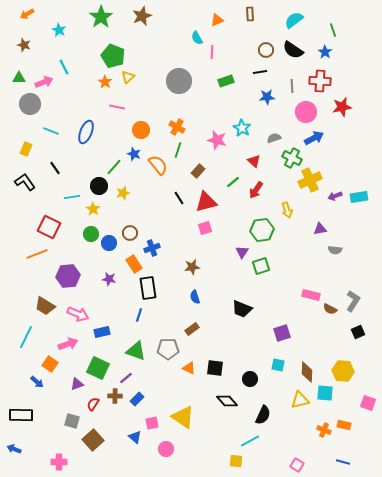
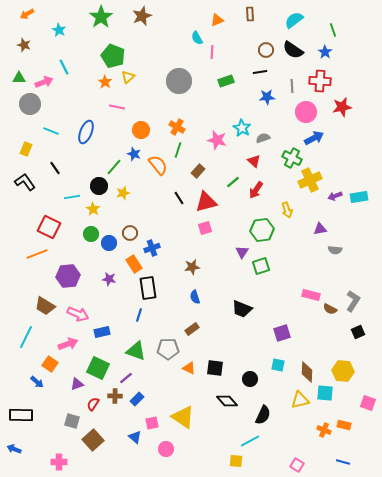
gray semicircle at (274, 138): moved 11 px left
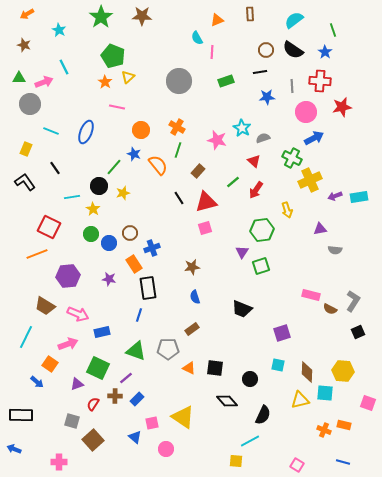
brown star at (142, 16): rotated 24 degrees clockwise
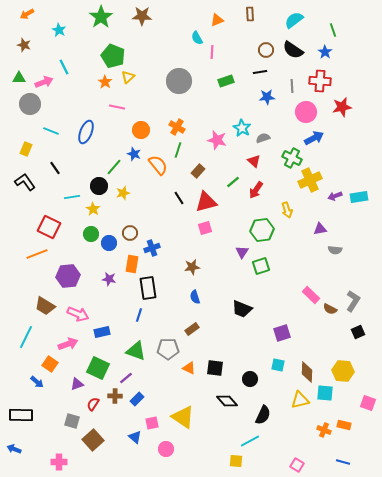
orange rectangle at (134, 264): moved 2 px left; rotated 42 degrees clockwise
pink rectangle at (311, 295): rotated 30 degrees clockwise
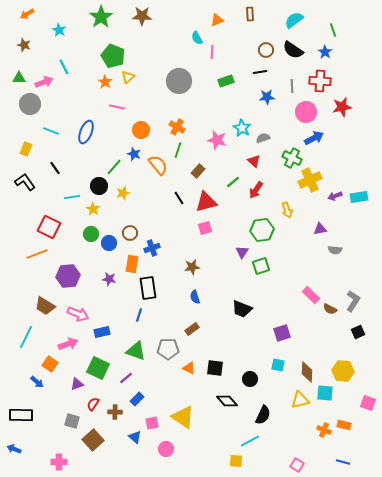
brown cross at (115, 396): moved 16 px down
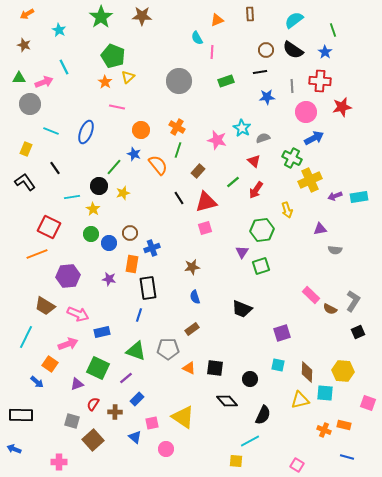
blue line at (343, 462): moved 4 px right, 5 px up
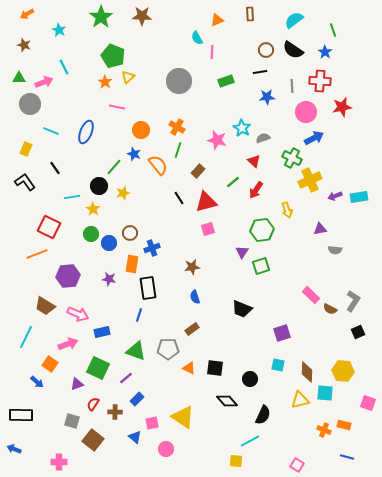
pink square at (205, 228): moved 3 px right, 1 px down
brown square at (93, 440): rotated 10 degrees counterclockwise
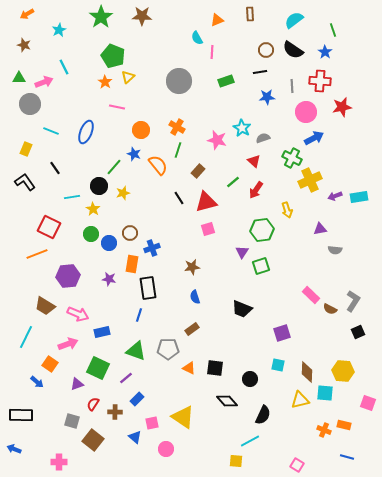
cyan star at (59, 30): rotated 16 degrees clockwise
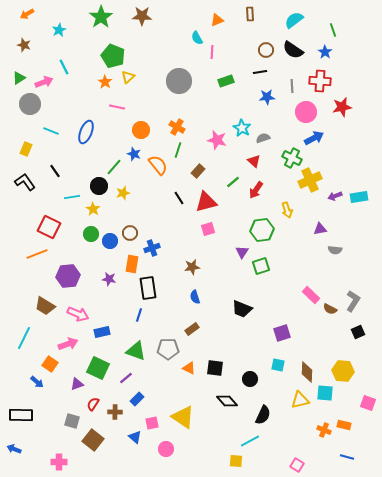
green triangle at (19, 78): rotated 32 degrees counterclockwise
black line at (55, 168): moved 3 px down
blue circle at (109, 243): moved 1 px right, 2 px up
cyan line at (26, 337): moved 2 px left, 1 px down
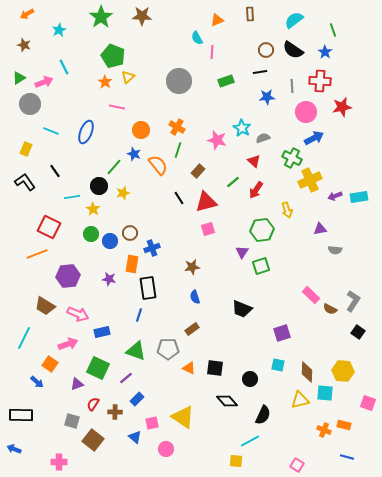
black square at (358, 332): rotated 32 degrees counterclockwise
